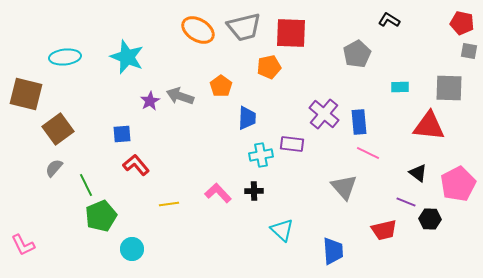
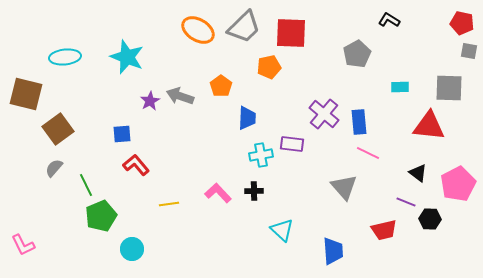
gray trapezoid at (244, 27): rotated 30 degrees counterclockwise
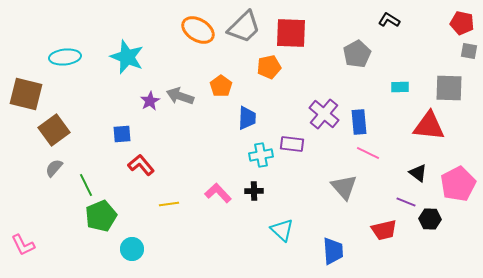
brown square at (58, 129): moved 4 px left, 1 px down
red L-shape at (136, 165): moved 5 px right
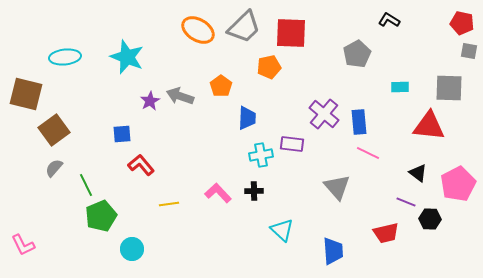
gray triangle at (344, 187): moved 7 px left
red trapezoid at (384, 230): moved 2 px right, 3 px down
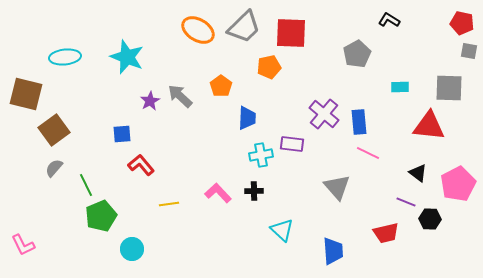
gray arrow at (180, 96): rotated 24 degrees clockwise
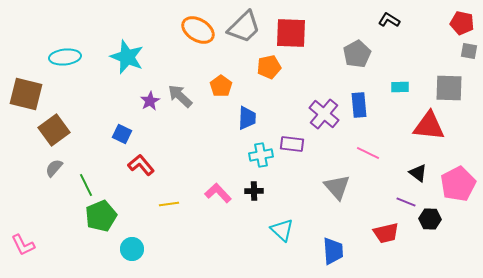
blue rectangle at (359, 122): moved 17 px up
blue square at (122, 134): rotated 30 degrees clockwise
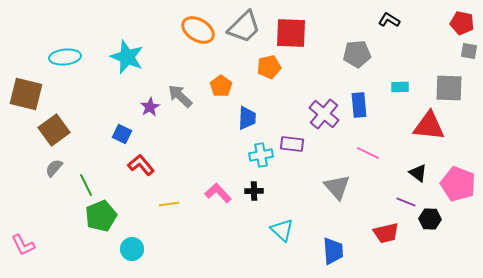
gray pentagon at (357, 54): rotated 24 degrees clockwise
purple star at (150, 101): moved 6 px down
pink pentagon at (458, 184): rotated 24 degrees counterclockwise
